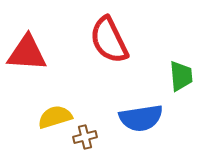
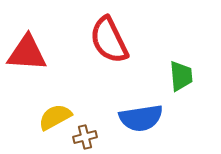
yellow semicircle: rotated 12 degrees counterclockwise
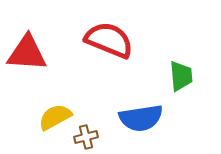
red semicircle: rotated 138 degrees clockwise
brown cross: moved 1 px right
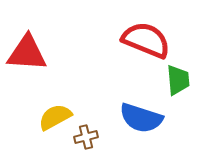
red semicircle: moved 37 px right
green trapezoid: moved 3 px left, 4 px down
blue semicircle: rotated 27 degrees clockwise
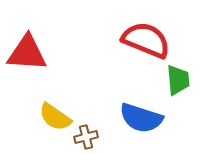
yellow semicircle: rotated 116 degrees counterclockwise
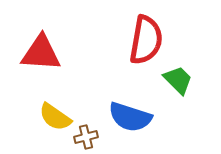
red semicircle: rotated 78 degrees clockwise
red triangle: moved 14 px right
green trapezoid: rotated 40 degrees counterclockwise
blue semicircle: moved 11 px left, 1 px up
